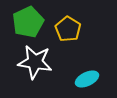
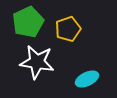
yellow pentagon: rotated 20 degrees clockwise
white star: moved 2 px right
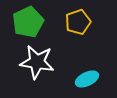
yellow pentagon: moved 10 px right, 7 px up
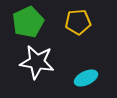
yellow pentagon: rotated 15 degrees clockwise
cyan ellipse: moved 1 px left, 1 px up
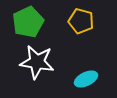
yellow pentagon: moved 3 px right, 1 px up; rotated 20 degrees clockwise
cyan ellipse: moved 1 px down
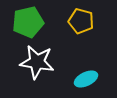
green pentagon: rotated 12 degrees clockwise
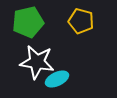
cyan ellipse: moved 29 px left
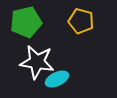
green pentagon: moved 2 px left
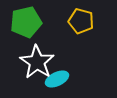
white star: rotated 24 degrees clockwise
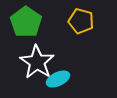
green pentagon: rotated 24 degrees counterclockwise
cyan ellipse: moved 1 px right
